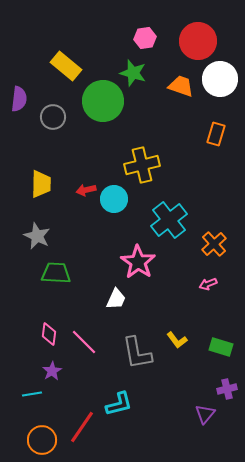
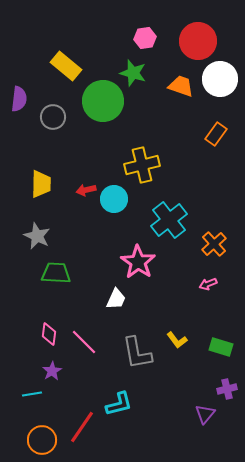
orange rectangle: rotated 20 degrees clockwise
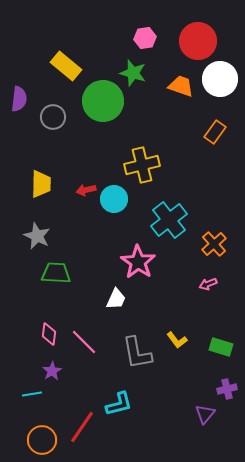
orange rectangle: moved 1 px left, 2 px up
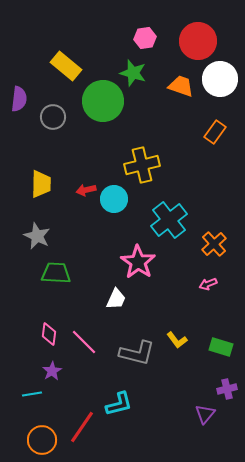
gray L-shape: rotated 66 degrees counterclockwise
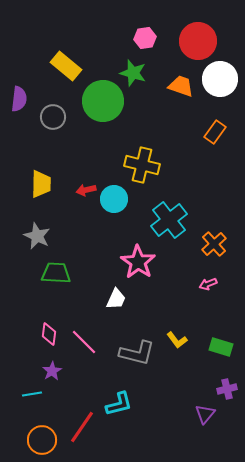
yellow cross: rotated 28 degrees clockwise
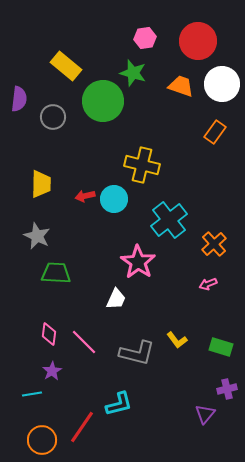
white circle: moved 2 px right, 5 px down
red arrow: moved 1 px left, 6 px down
